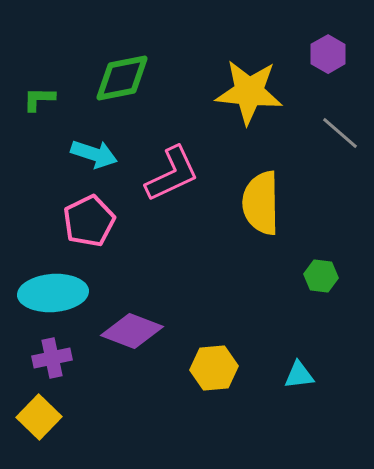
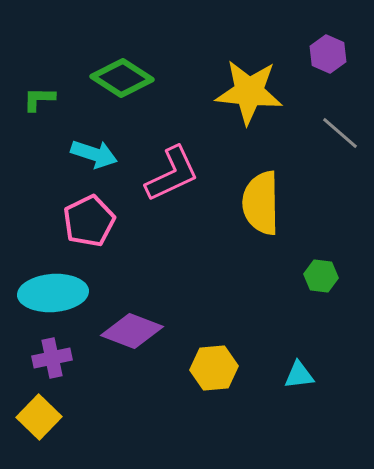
purple hexagon: rotated 6 degrees counterclockwise
green diamond: rotated 44 degrees clockwise
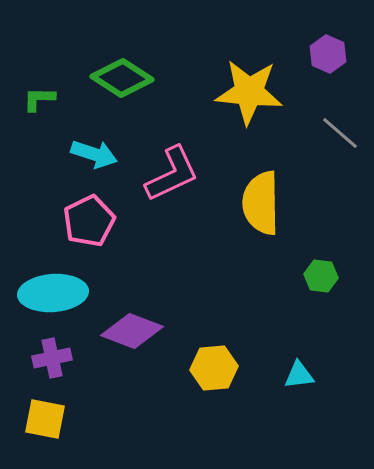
yellow square: moved 6 px right, 2 px down; rotated 33 degrees counterclockwise
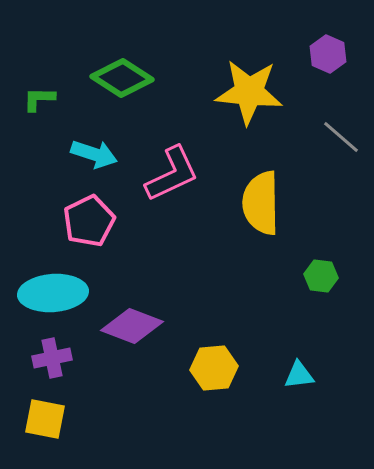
gray line: moved 1 px right, 4 px down
purple diamond: moved 5 px up
